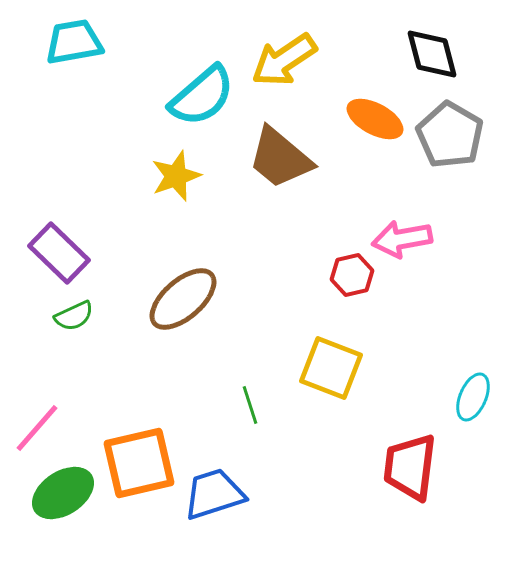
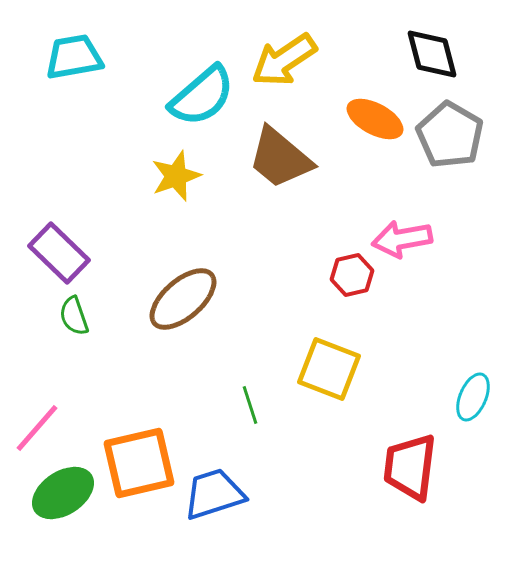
cyan trapezoid: moved 15 px down
green semicircle: rotated 96 degrees clockwise
yellow square: moved 2 px left, 1 px down
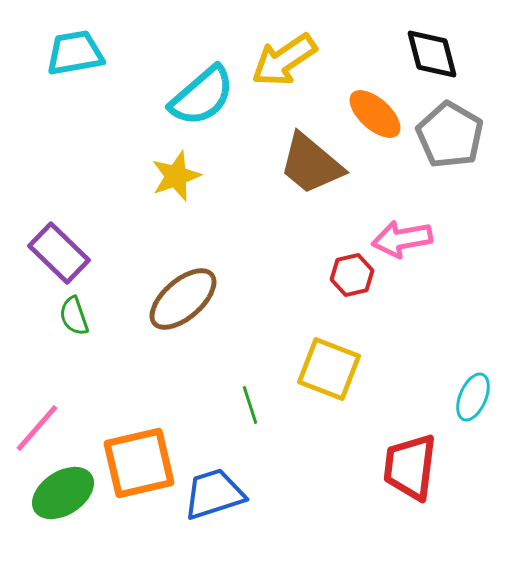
cyan trapezoid: moved 1 px right, 4 px up
orange ellipse: moved 5 px up; rotated 14 degrees clockwise
brown trapezoid: moved 31 px right, 6 px down
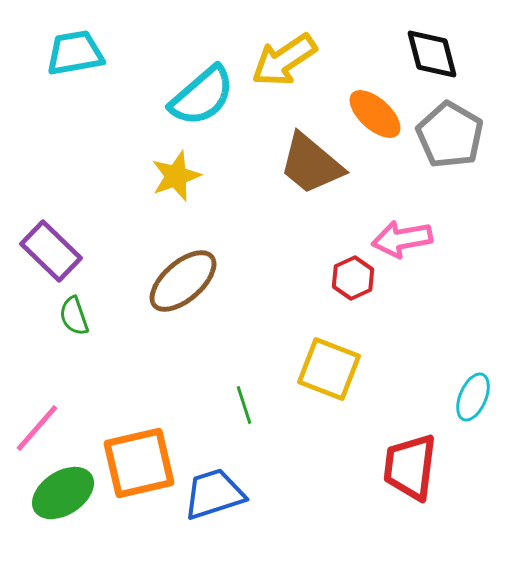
purple rectangle: moved 8 px left, 2 px up
red hexagon: moved 1 px right, 3 px down; rotated 12 degrees counterclockwise
brown ellipse: moved 18 px up
green line: moved 6 px left
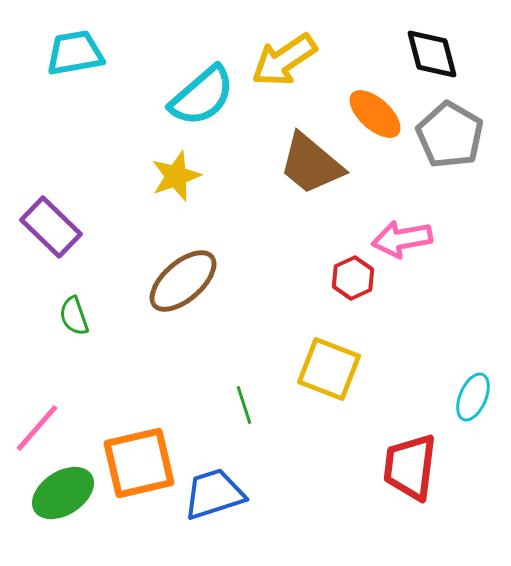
purple rectangle: moved 24 px up
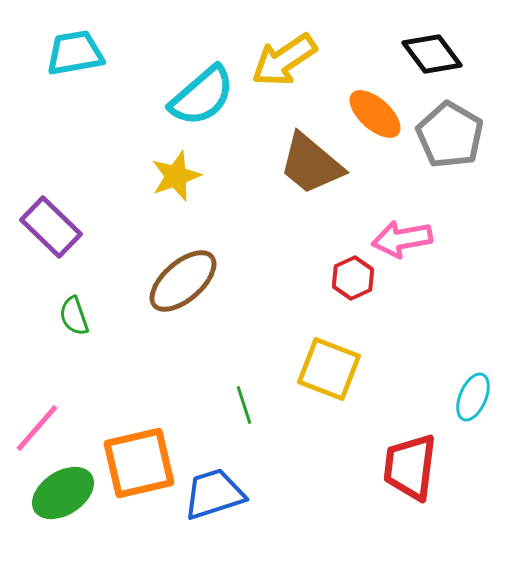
black diamond: rotated 22 degrees counterclockwise
